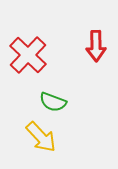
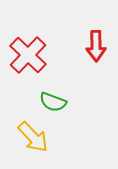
yellow arrow: moved 8 px left
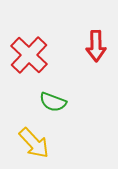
red cross: moved 1 px right
yellow arrow: moved 1 px right, 6 px down
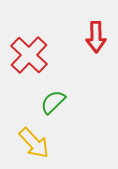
red arrow: moved 9 px up
green semicircle: rotated 116 degrees clockwise
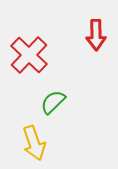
red arrow: moved 2 px up
yellow arrow: rotated 24 degrees clockwise
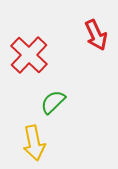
red arrow: rotated 24 degrees counterclockwise
yellow arrow: rotated 8 degrees clockwise
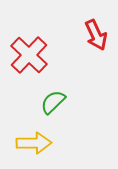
yellow arrow: rotated 80 degrees counterclockwise
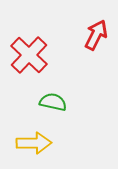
red arrow: rotated 128 degrees counterclockwise
green semicircle: rotated 56 degrees clockwise
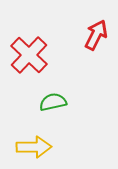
green semicircle: rotated 24 degrees counterclockwise
yellow arrow: moved 4 px down
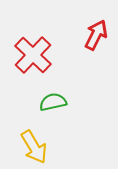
red cross: moved 4 px right
yellow arrow: rotated 60 degrees clockwise
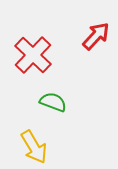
red arrow: moved 1 px down; rotated 16 degrees clockwise
green semicircle: rotated 32 degrees clockwise
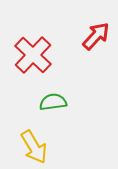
green semicircle: rotated 28 degrees counterclockwise
